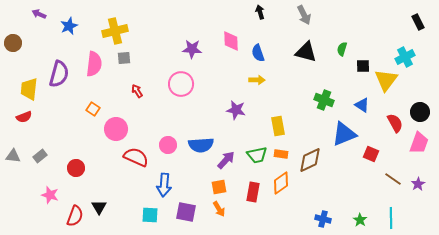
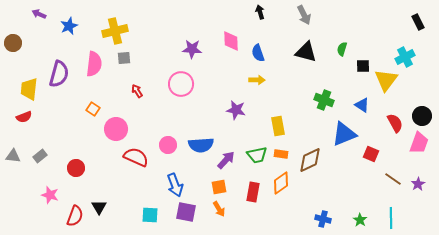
black circle at (420, 112): moved 2 px right, 4 px down
blue arrow at (164, 185): moved 11 px right; rotated 25 degrees counterclockwise
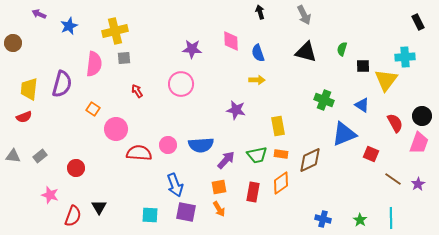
cyan cross at (405, 57): rotated 24 degrees clockwise
purple semicircle at (59, 74): moved 3 px right, 10 px down
red semicircle at (136, 157): moved 3 px right, 4 px up; rotated 20 degrees counterclockwise
red semicircle at (75, 216): moved 2 px left
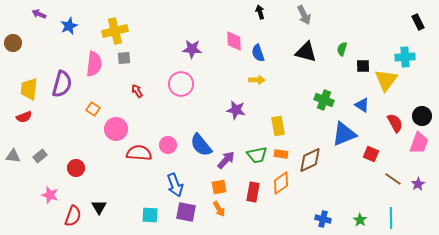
pink diamond at (231, 41): moved 3 px right
blue semicircle at (201, 145): rotated 55 degrees clockwise
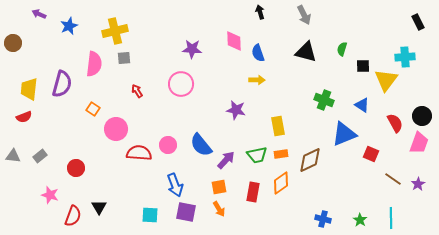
orange rectangle at (281, 154): rotated 16 degrees counterclockwise
